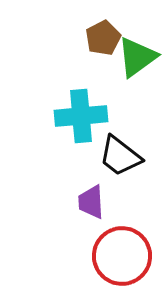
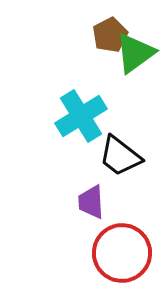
brown pentagon: moved 7 px right, 3 px up
green triangle: moved 2 px left, 4 px up
cyan cross: rotated 27 degrees counterclockwise
red circle: moved 3 px up
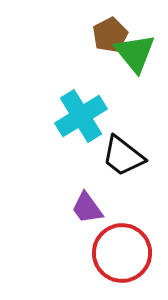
green triangle: rotated 33 degrees counterclockwise
black trapezoid: moved 3 px right
purple trapezoid: moved 4 px left, 6 px down; rotated 33 degrees counterclockwise
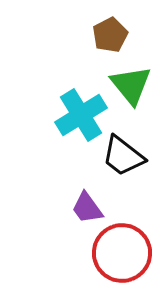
green triangle: moved 4 px left, 32 px down
cyan cross: moved 1 px up
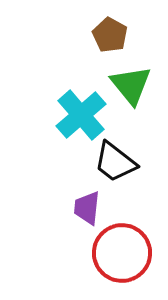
brown pentagon: rotated 16 degrees counterclockwise
cyan cross: rotated 9 degrees counterclockwise
black trapezoid: moved 8 px left, 6 px down
purple trapezoid: rotated 42 degrees clockwise
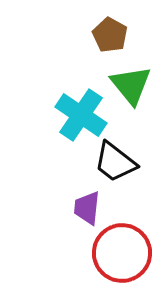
cyan cross: rotated 15 degrees counterclockwise
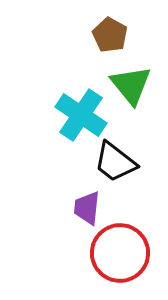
red circle: moved 2 px left
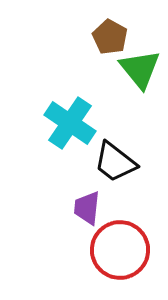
brown pentagon: moved 2 px down
green triangle: moved 9 px right, 16 px up
cyan cross: moved 11 px left, 8 px down
red circle: moved 3 px up
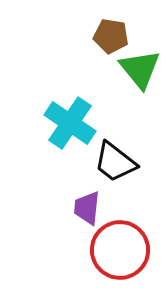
brown pentagon: moved 1 px right, 1 px up; rotated 20 degrees counterclockwise
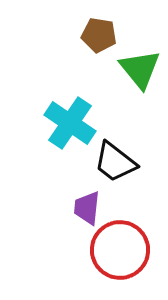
brown pentagon: moved 12 px left, 1 px up
